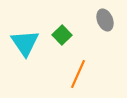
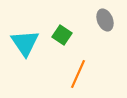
green square: rotated 12 degrees counterclockwise
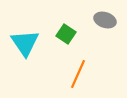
gray ellipse: rotated 50 degrees counterclockwise
green square: moved 4 px right, 1 px up
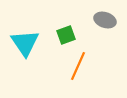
green square: moved 1 px down; rotated 36 degrees clockwise
orange line: moved 8 px up
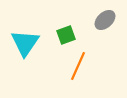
gray ellipse: rotated 60 degrees counterclockwise
cyan triangle: rotated 8 degrees clockwise
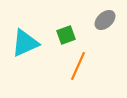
cyan triangle: rotated 32 degrees clockwise
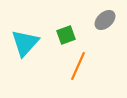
cyan triangle: rotated 24 degrees counterclockwise
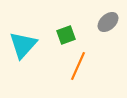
gray ellipse: moved 3 px right, 2 px down
cyan triangle: moved 2 px left, 2 px down
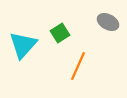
gray ellipse: rotated 70 degrees clockwise
green square: moved 6 px left, 2 px up; rotated 12 degrees counterclockwise
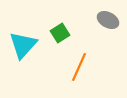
gray ellipse: moved 2 px up
orange line: moved 1 px right, 1 px down
